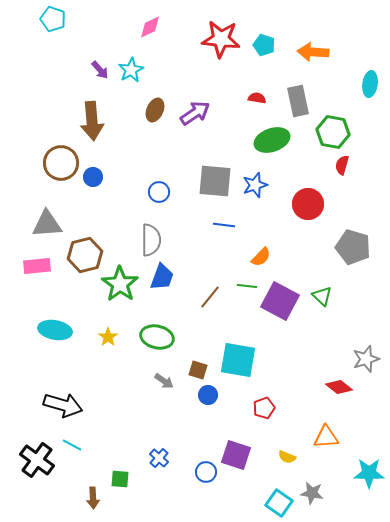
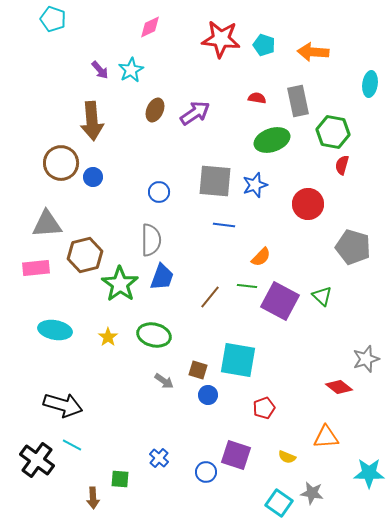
pink rectangle at (37, 266): moved 1 px left, 2 px down
green ellipse at (157, 337): moved 3 px left, 2 px up
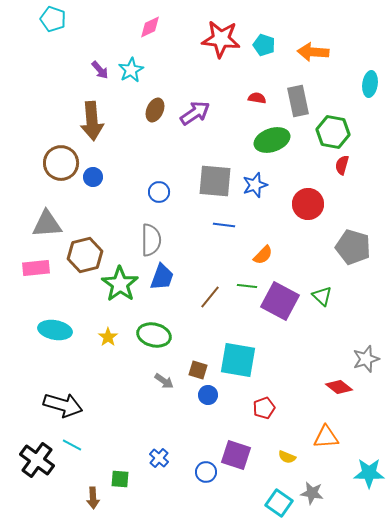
orange semicircle at (261, 257): moved 2 px right, 2 px up
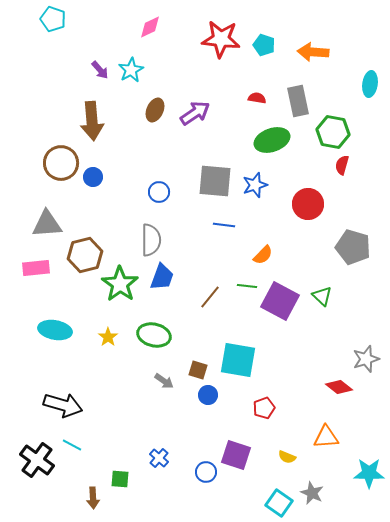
gray star at (312, 493): rotated 15 degrees clockwise
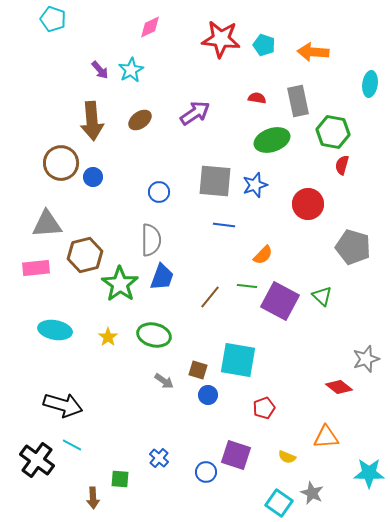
brown ellipse at (155, 110): moved 15 px left, 10 px down; rotated 30 degrees clockwise
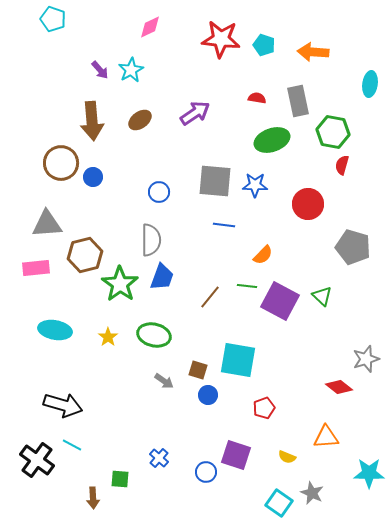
blue star at (255, 185): rotated 20 degrees clockwise
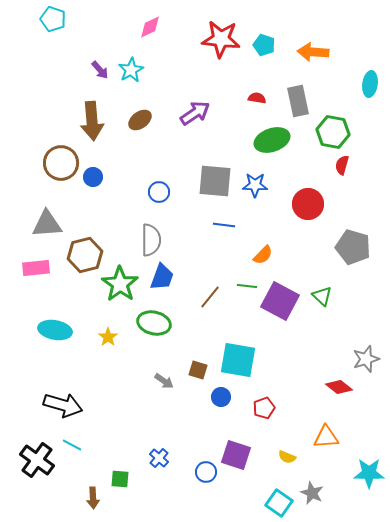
green ellipse at (154, 335): moved 12 px up
blue circle at (208, 395): moved 13 px right, 2 px down
